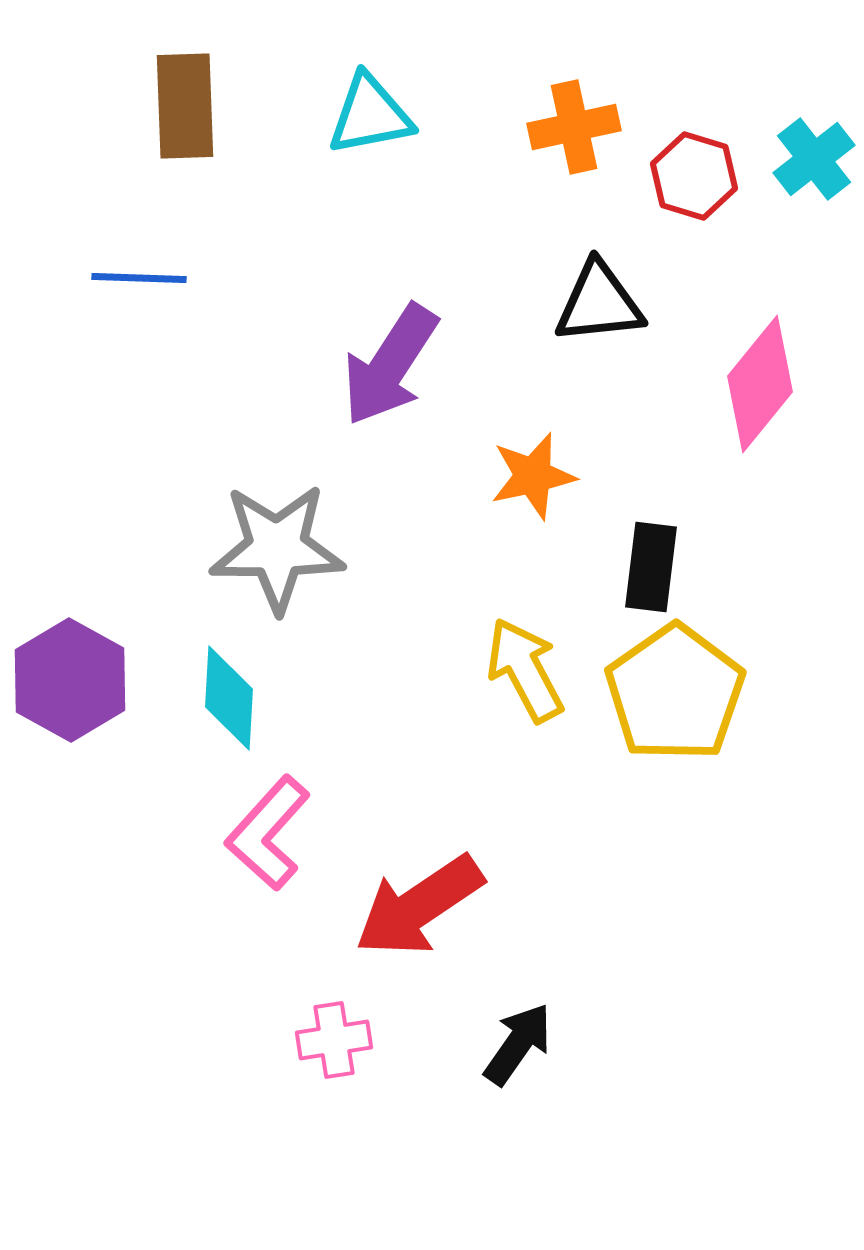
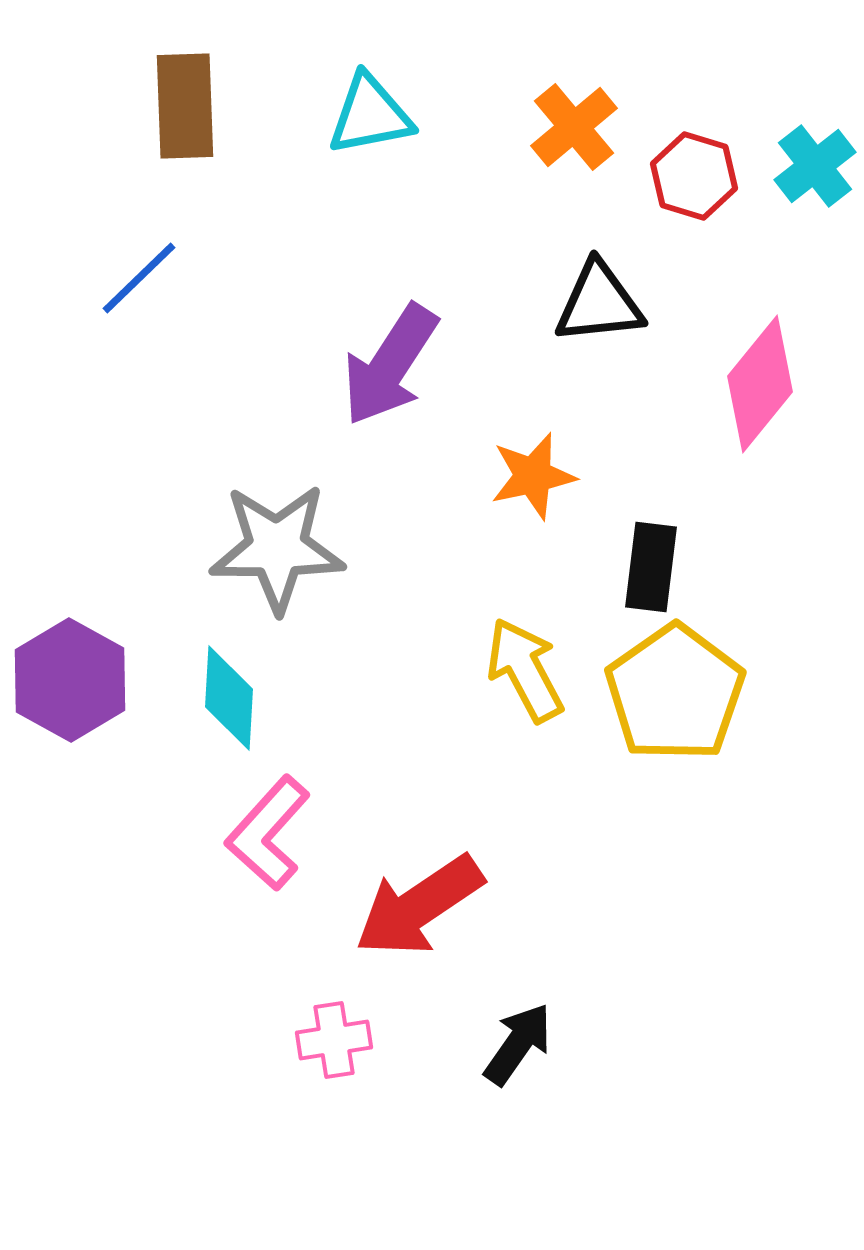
orange cross: rotated 28 degrees counterclockwise
cyan cross: moved 1 px right, 7 px down
blue line: rotated 46 degrees counterclockwise
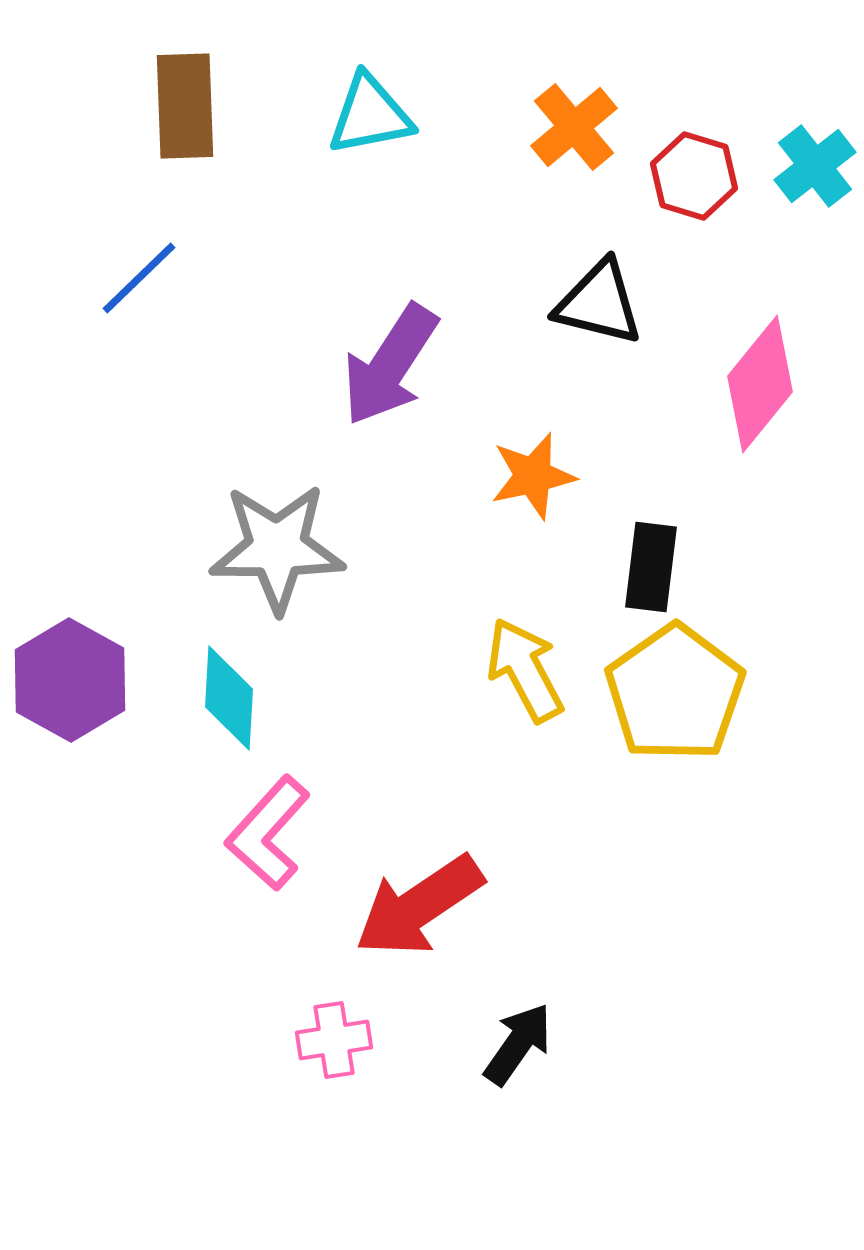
black triangle: rotated 20 degrees clockwise
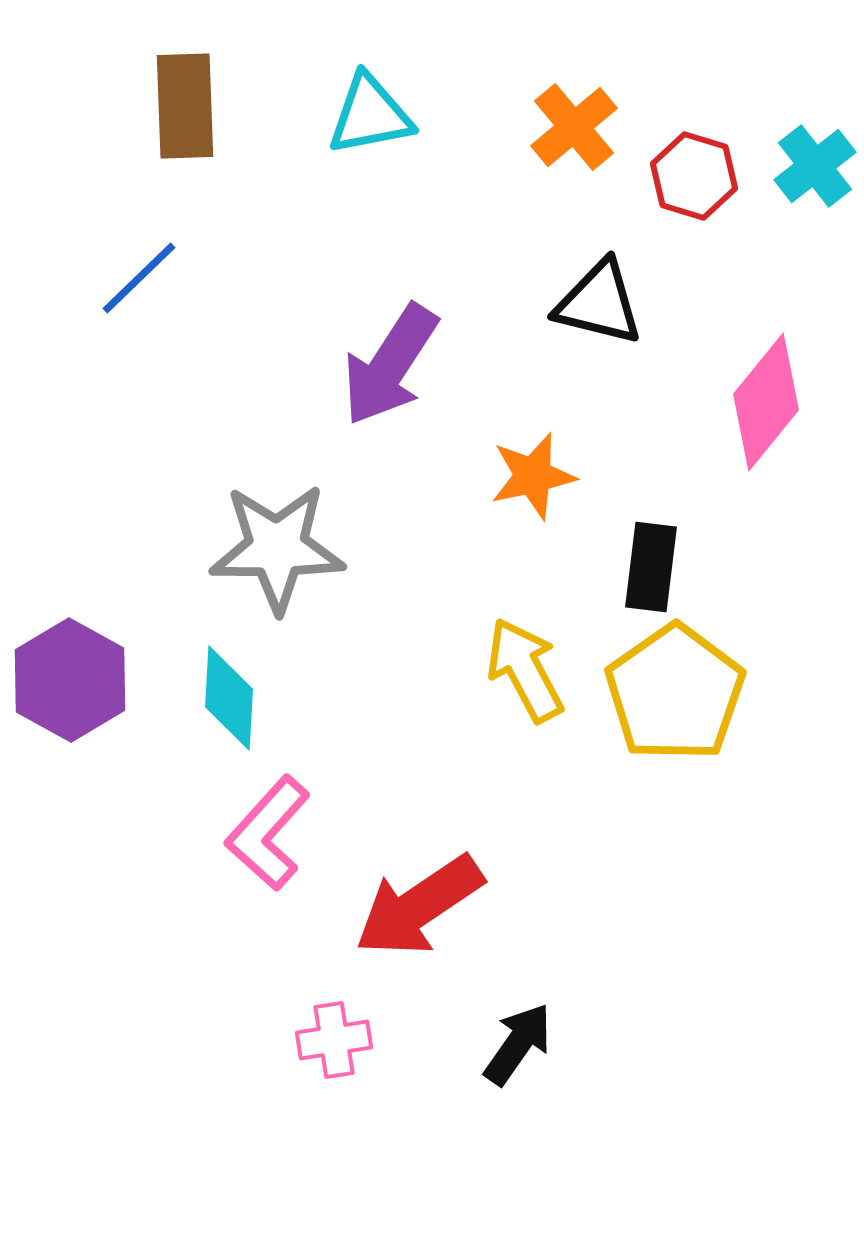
pink diamond: moved 6 px right, 18 px down
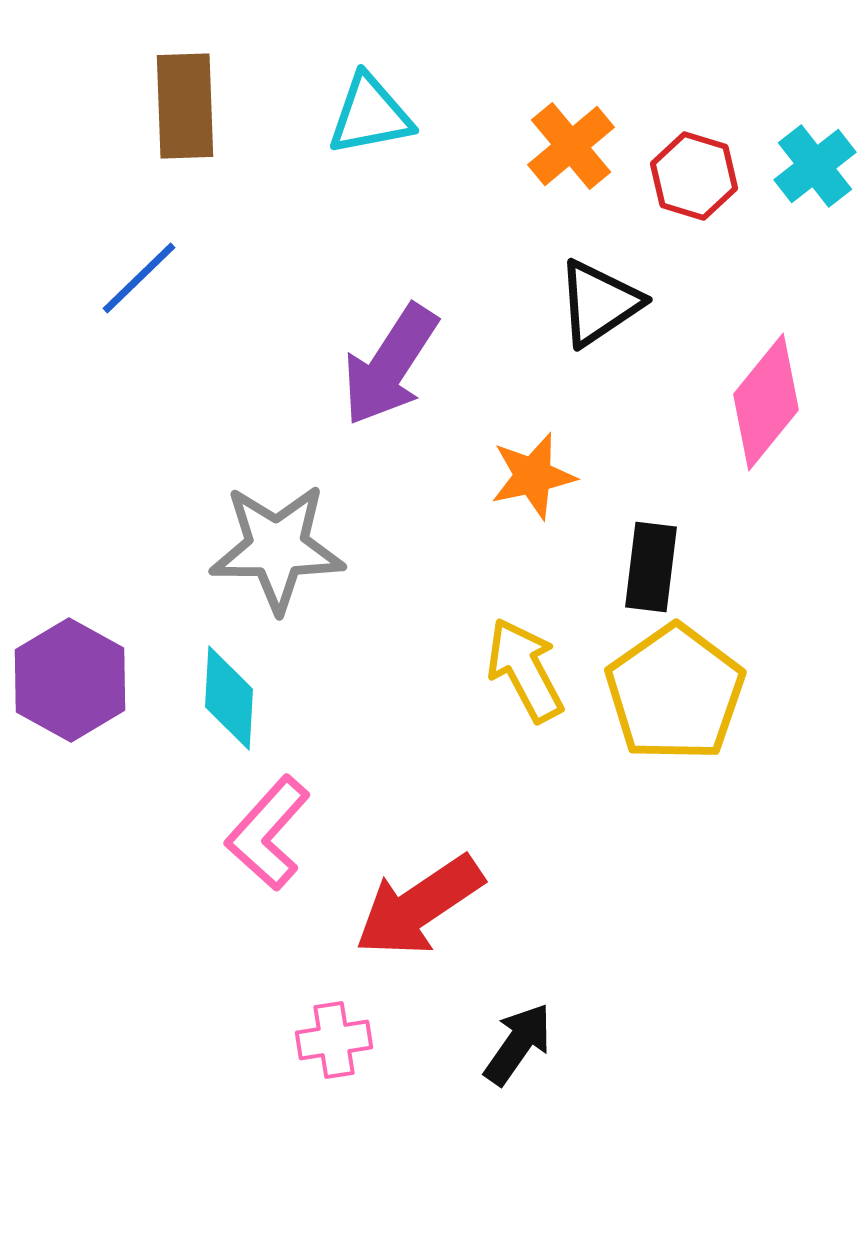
orange cross: moved 3 px left, 19 px down
black triangle: rotated 48 degrees counterclockwise
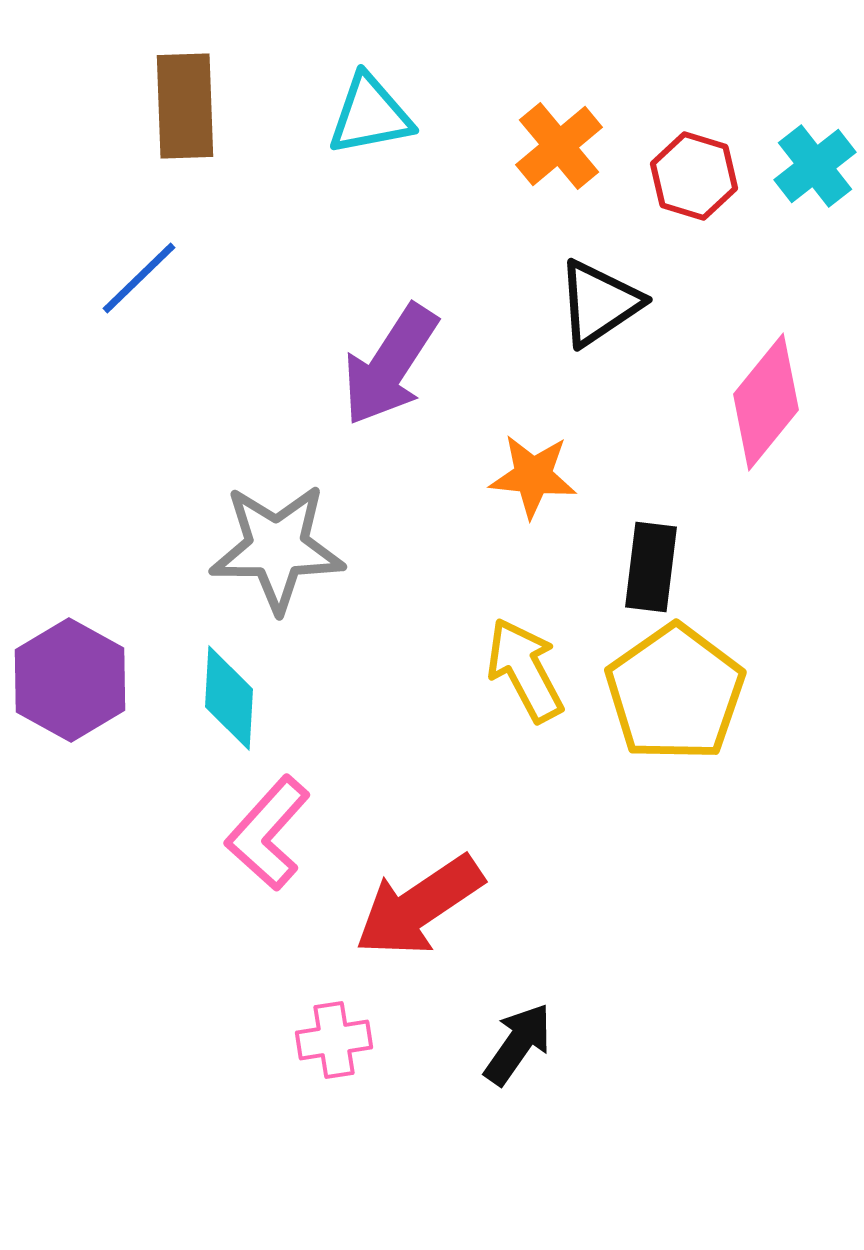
orange cross: moved 12 px left
orange star: rotated 18 degrees clockwise
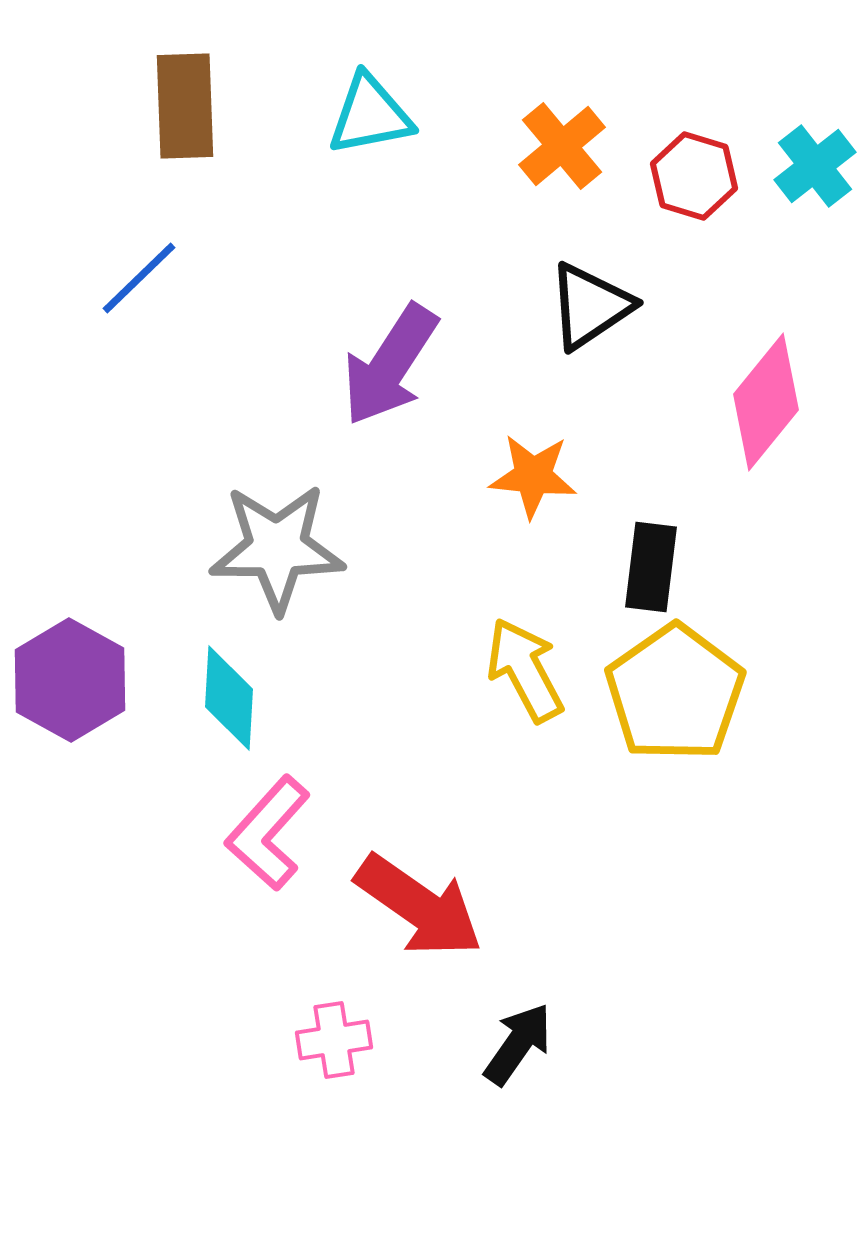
orange cross: moved 3 px right
black triangle: moved 9 px left, 3 px down
red arrow: rotated 111 degrees counterclockwise
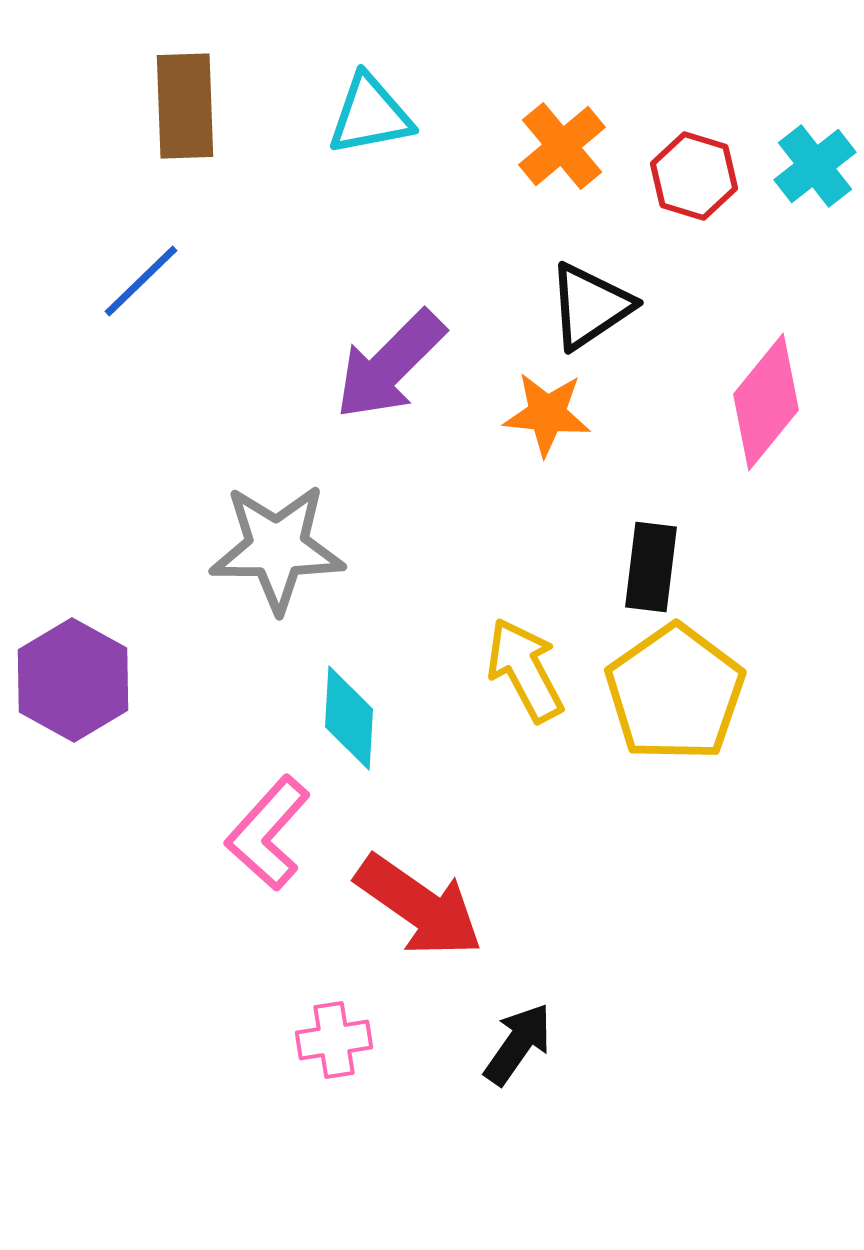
blue line: moved 2 px right, 3 px down
purple arrow: rotated 12 degrees clockwise
orange star: moved 14 px right, 62 px up
purple hexagon: moved 3 px right
cyan diamond: moved 120 px right, 20 px down
